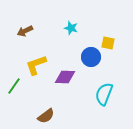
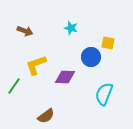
brown arrow: rotated 133 degrees counterclockwise
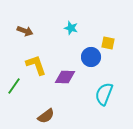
yellow L-shape: rotated 90 degrees clockwise
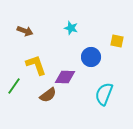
yellow square: moved 9 px right, 2 px up
brown semicircle: moved 2 px right, 21 px up
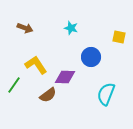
brown arrow: moved 3 px up
yellow square: moved 2 px right, 4 px up
yellow L-shape: rotated 15 degrees counterclockwise
green line: moved 1 px up
cyan semicircle: moved 2 px right
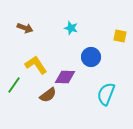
yellow square: moved 1 px right, 1 px up
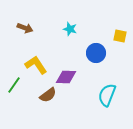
cyan star: moved 1 px left, 1 px down
blue circle: moved 5 px right, 4 px up
purple diamond: moved 1 px right
cyan semicircle: moved 1 px right, 1 px down
